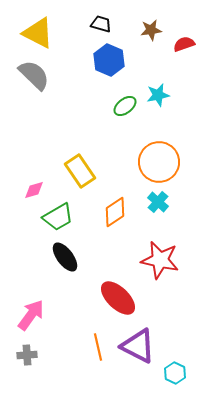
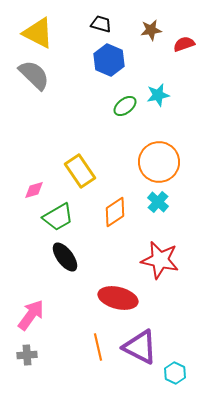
red ellipse: rotated 30 degrees counterclockwise
purple triangle: moved 2 px right, 1 px down
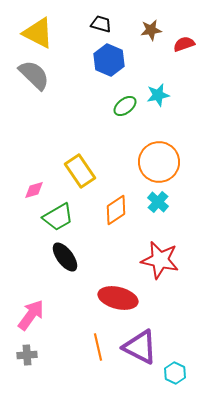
orange diamond: moved 1 px right, 2 px up
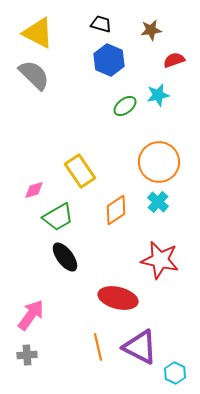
red semicircle: moved 10 px left, 16 px down
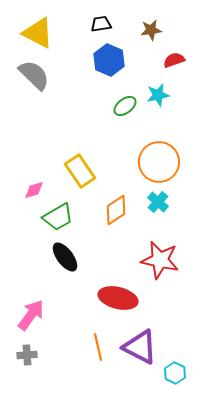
black trapezoid: rotated 25 degrees counterclockwise
